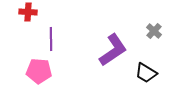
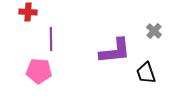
purple L-shape: moved 2 px right, 1 px down; rotated 28 degrees clockwise
black trapezoid: rotated 40 degrees clockwise
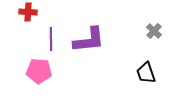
purple L-shape: moved 26 px left, 11 px up
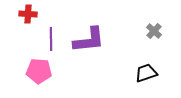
red cross: moved 2 px down
black trapezoid: rotated 90 degrees clockwise
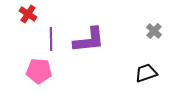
red cross: rotated 30 degrees clockwise
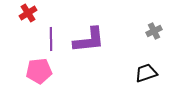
red cross: moved 1 px up; rotated 24 degrees clockwise
gray cross: rotated 21 degrees clockwise
pink pentagon: rotated 10 degrees counterclockwise
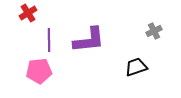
purple line: moved 2 px left, 1 px down
black trapezoid: moved 10 px left, 6 px up
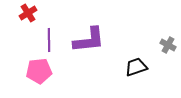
gray cross: moved 14 px right, 14 px down; rotated 35 degrees counterclockwise
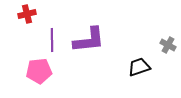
red cross: moved 1 px left, 1 px down; rotated 18 degrees clockwise
purple line: moved 3 px right
black trapezoid: moved 3 px right
